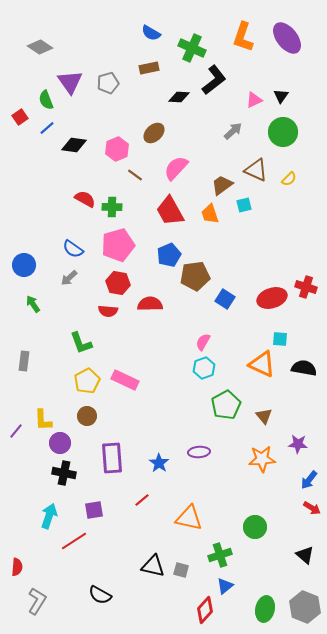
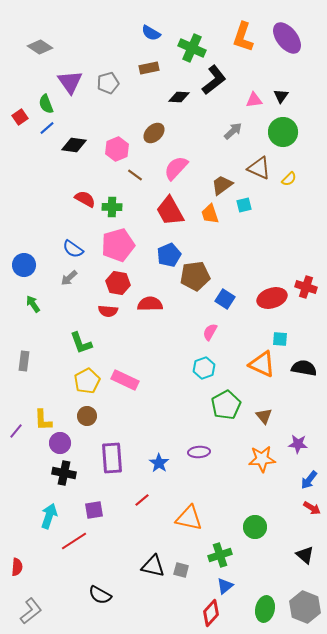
green semicircle at (46, 100): moved 4 px down
pink triangle at (254, 100): rotated 18 degrees clockwise
brown triangle at (256, 170): moved 3 px right, 2 px up
pink semicircle at (203, 342): moved 7 px right, 10 px up
gray L-shape at (37, 601): moved 6 px left, 10 px down; rotated 20 degrees clockwise
red diamond at (205, 610): moved 6 px right, 3 px down
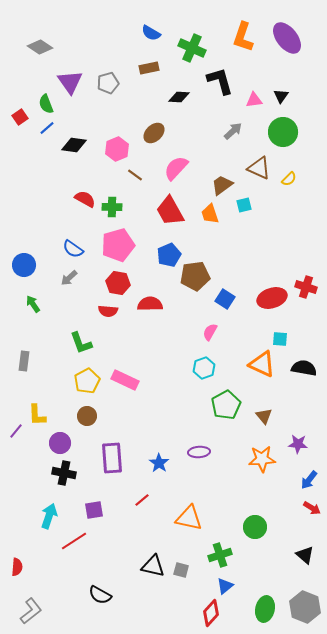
black L-shape at (214, 80): moved 6 px right, 1 px down; rotated 68 degrees counterclockwise
yellow L-shape at (43, 420): moved 6 px left, 5 px up
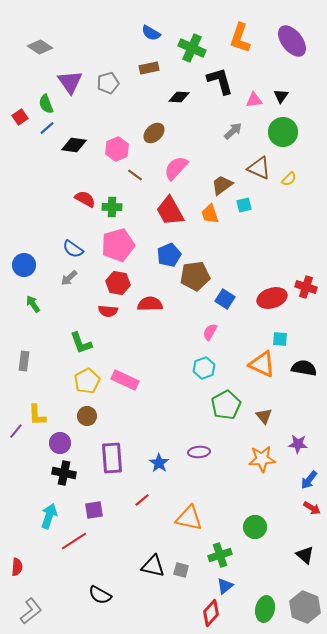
orange L-shape at (243, 37): moved 3 px left, 1 px down
purple ellipse at (287, 38): moved 5 px right, 3 px down
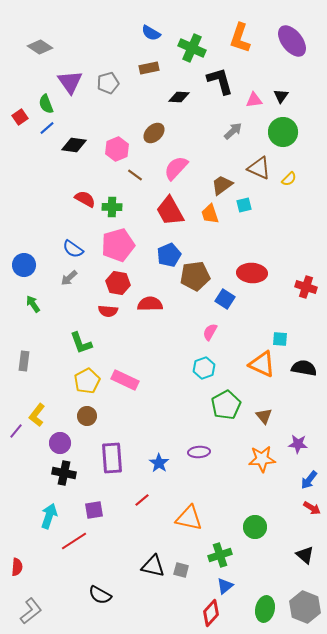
red ellipse at (272, 298): moved 20 px left, 25 px up; rotated 20 degrees clockwise
yellow L-shape at (37, 415): rotated 40 degrees clockwise
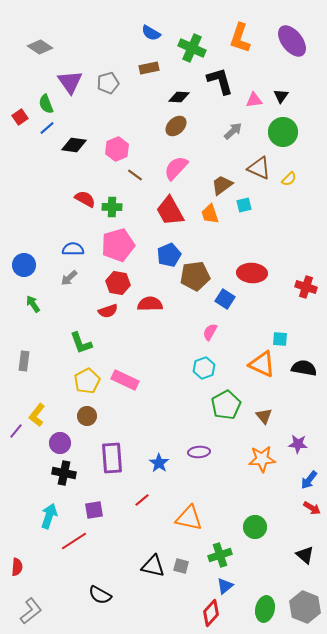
brown ellipse at (154, 133): moved 22 px right, 7 px up
blue semicircle at (73, 249): rotated 145 degrees clockwise
red semicircle at (108, 311): rotated 24 degrees counterclockwise
gray square at (181, 570): moved 4 px up
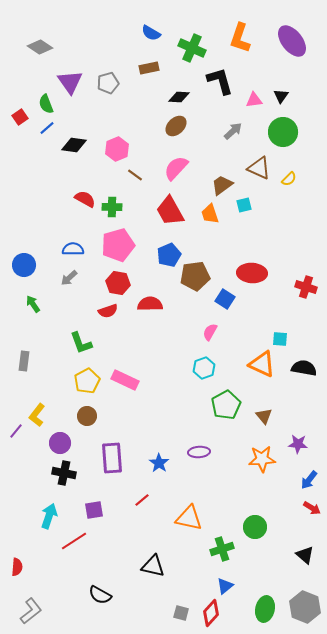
green cross at (220, 555): moved 2 px right, 6 px up
gray square at (181, 566): moved 47 px down
